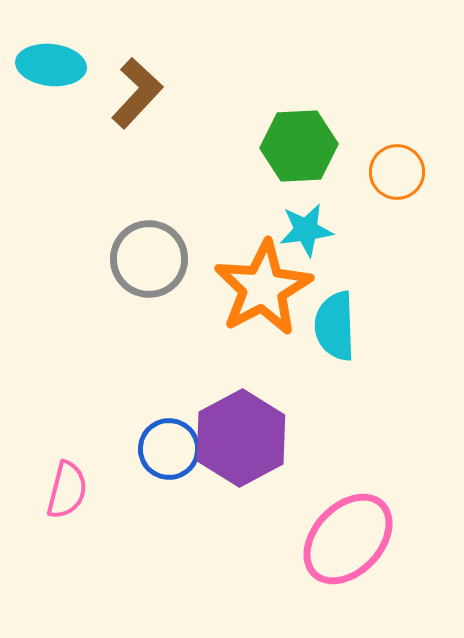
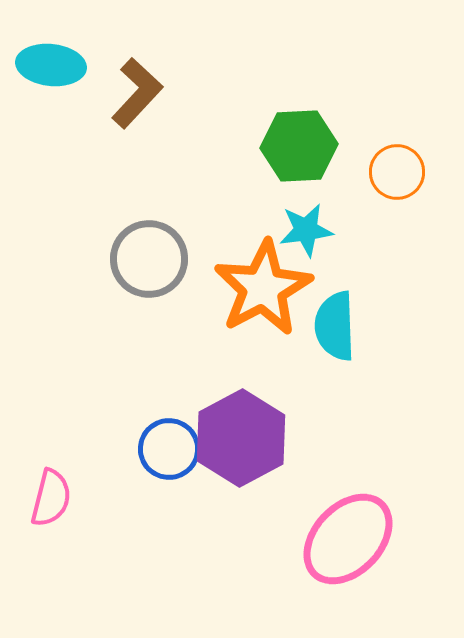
pink semicircle: moved 16 px left, 8 px down
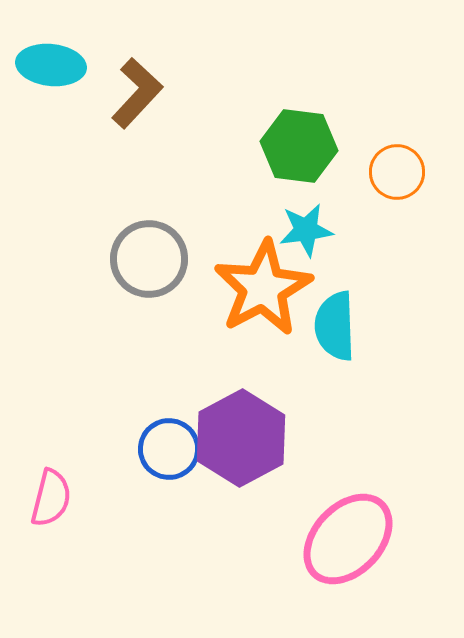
green hexagon: rotated 10 degrees clockwise
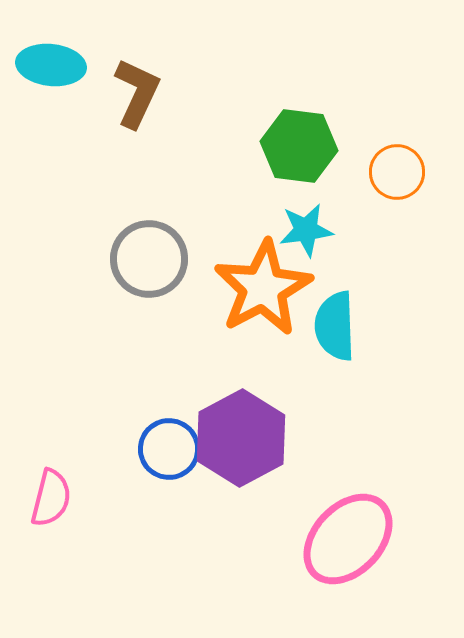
brown L-shape: rotated 18 degrees counterclockwise
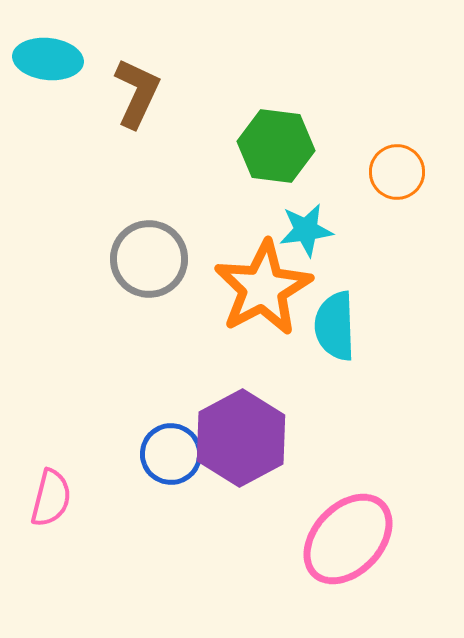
cyan ellipse: moved 3 px left, 6 px up
green hexagon: moved 23 px left
blue circle: moved 2 px right, 5 px down
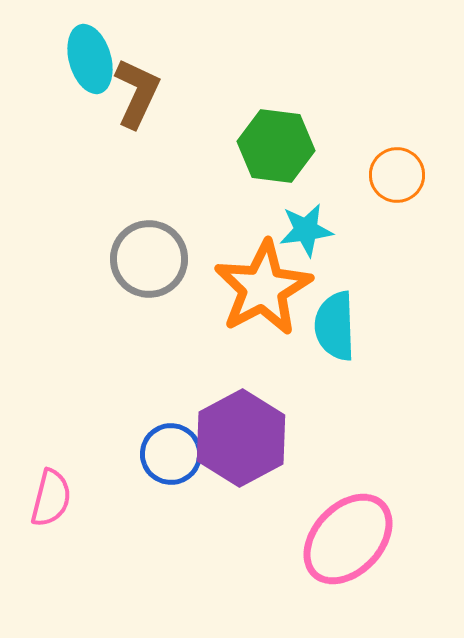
cyan ellipse: moved 42 px right; rotated 68 degrees clockwise
orange circle: moved 3 px down
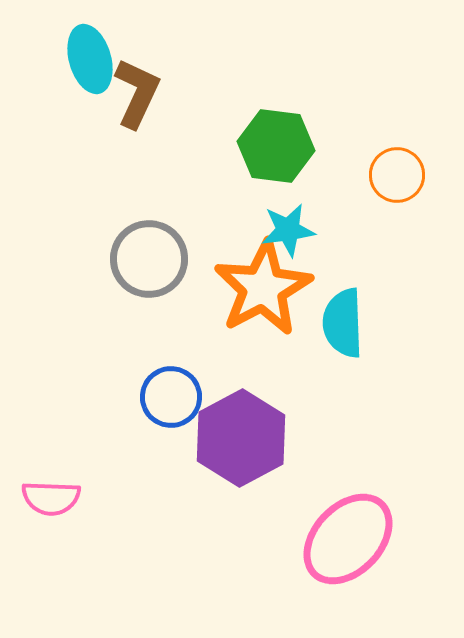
cyan star: moved 18 px left
cyan semicircle: moved 8 px right, 3 px up
blue circle: moved 57 px up
pink semicircle: rotated 78 degrees clockwise
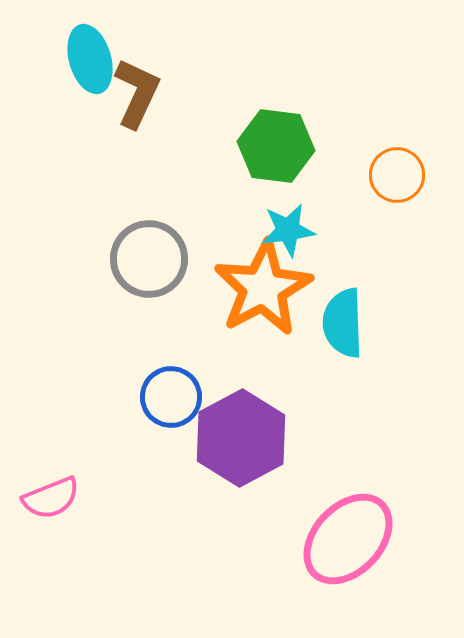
pink semicircle: rotated 24 degrees counterclockwise
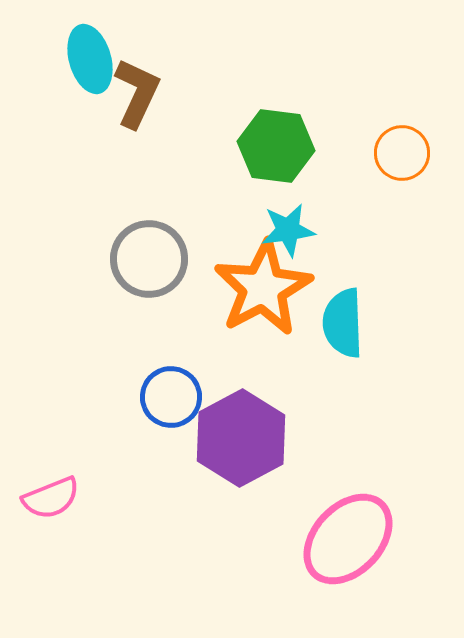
orange circle: moved 5 px right, 22 px up
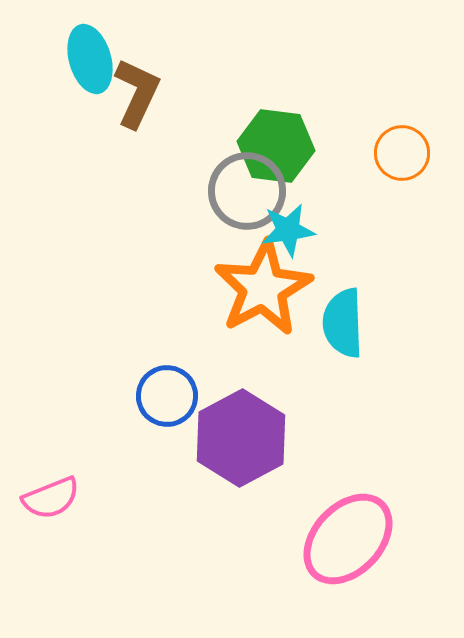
gray circle: moved 98 px right, 68 px up
blue circle: moved 4 px left, 1 px up
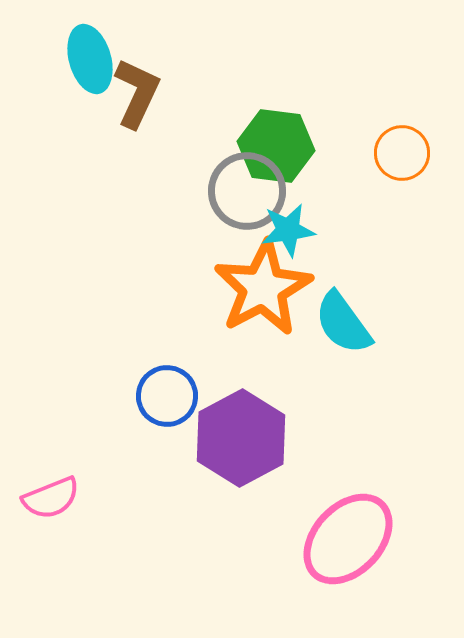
cyan semicircle: rotated 34 degrees counterclockwise
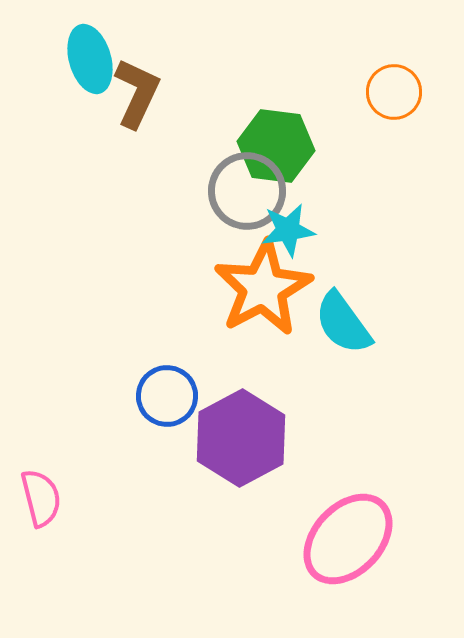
orange circle: moved 8 px left, 61 px up
pink semicircle: moved 10 px left; rotated 82 degrees counterclockwise
